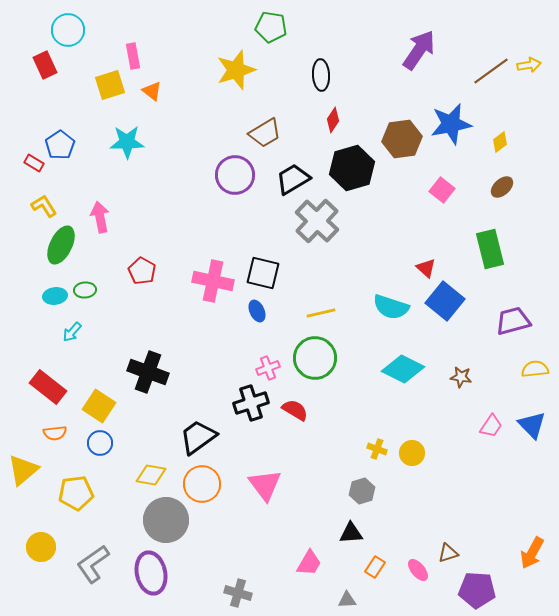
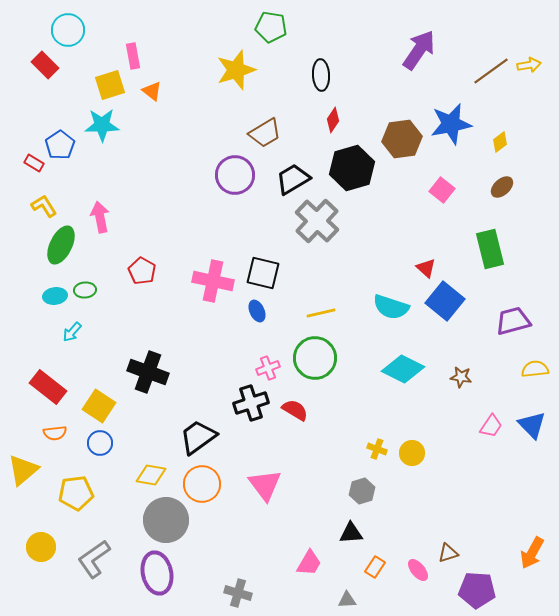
red rectangle at (45, 65): rotated 20 degrees counterclockwise
cyan star at (127, 142): moved 25 px left, 17 px up
gray L-shape at (93, 564): moved 1 px right, 5 px up
purple ellipse at (151, 573): moved 6 px right
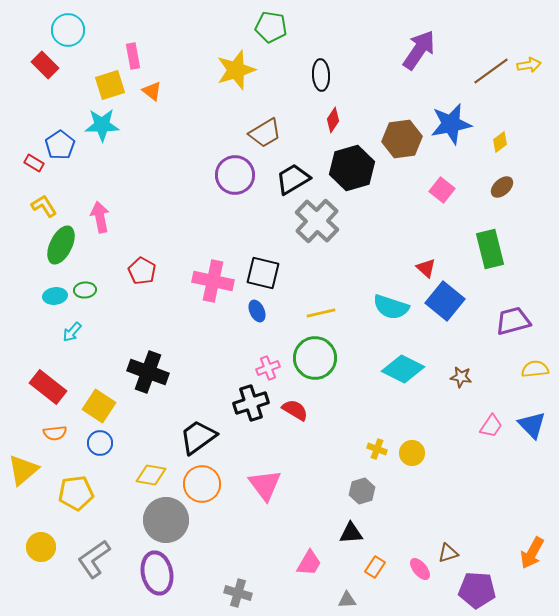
pink ellipse at (418, 570): moved 2 px right, 1 px up
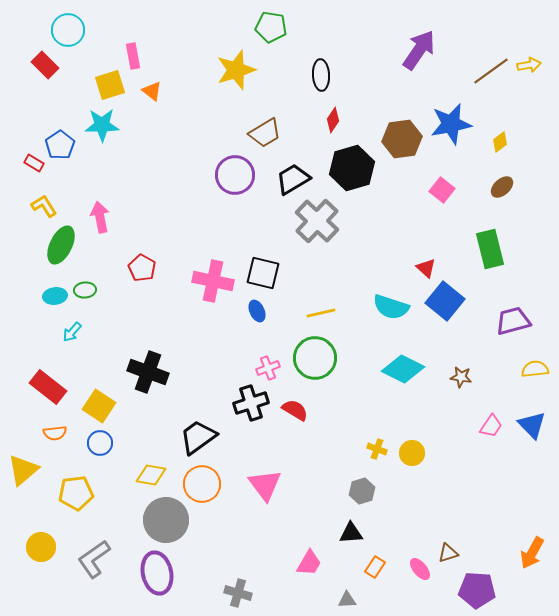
red pentagon at (142, 271): moved 3 px up
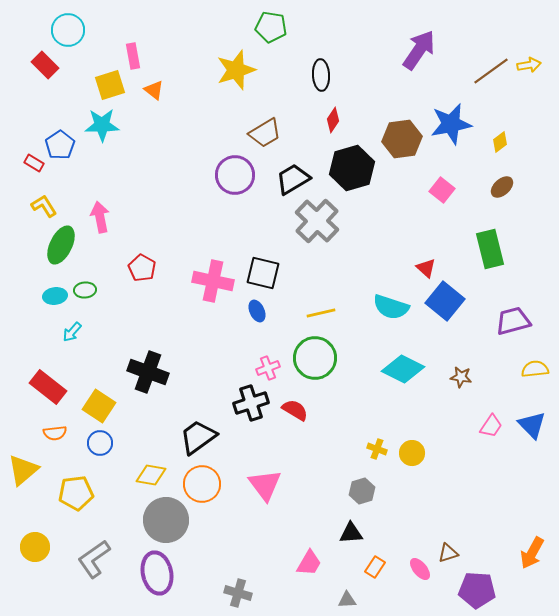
orange triangle at (152, 91): moved 2 px right, 1 px up
yellow circle at (41, 547): moved 6 px left
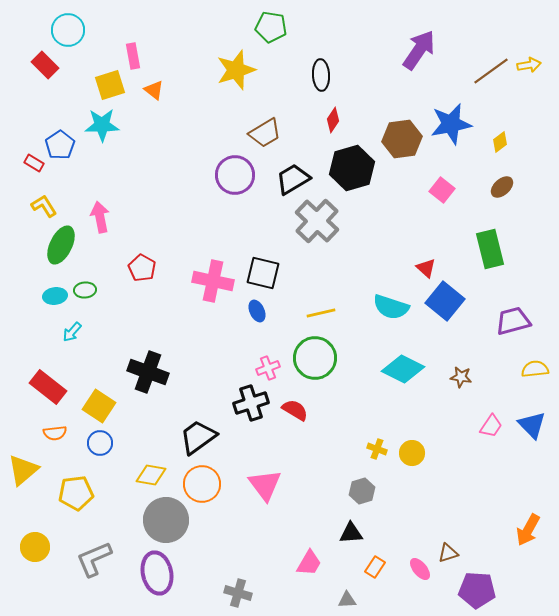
orange arrow at (532, 553): moved 4 px left, 23 px up
gray L-shape at (94, 559): rotated 12 degrees clockwise
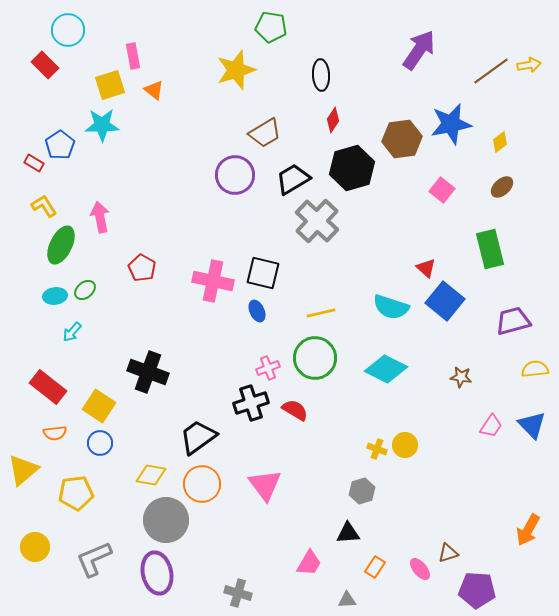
green ellipse at (85, 290): rotated 35 degrees counterclockwise
cyan diamond at (403, 369): moved 17 px left
yellow circle at (412, 453): moved 7 px left, 8 px up
black triangle at (351, 533): moved 3 px left
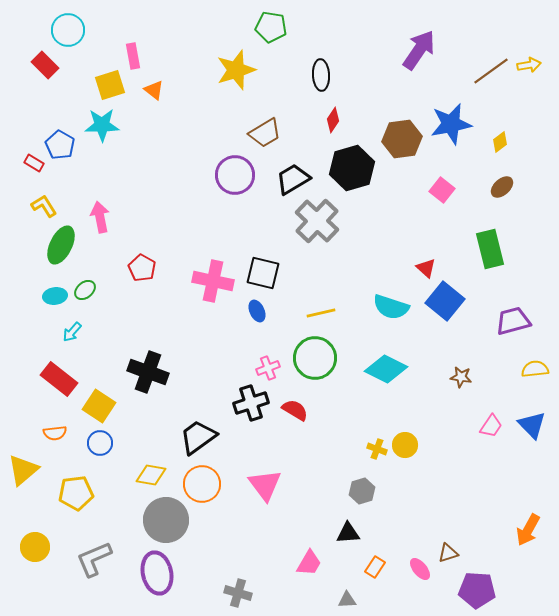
blue pentagon at (60, 145): rotated 8 degrees counterclockwise
red rectangle at (48, 387): moved 11 px right, 8 px up
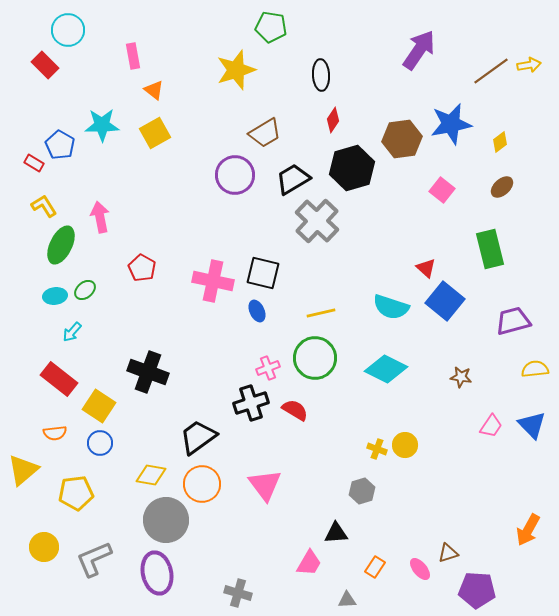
yellow square at (110, 85): moved 45 px right, 48 px down; rotated 12 degrees counterclockwise
black triangle at (348, 533): moved 12 px left
yellow circle at (35, 547): moved 9 px right
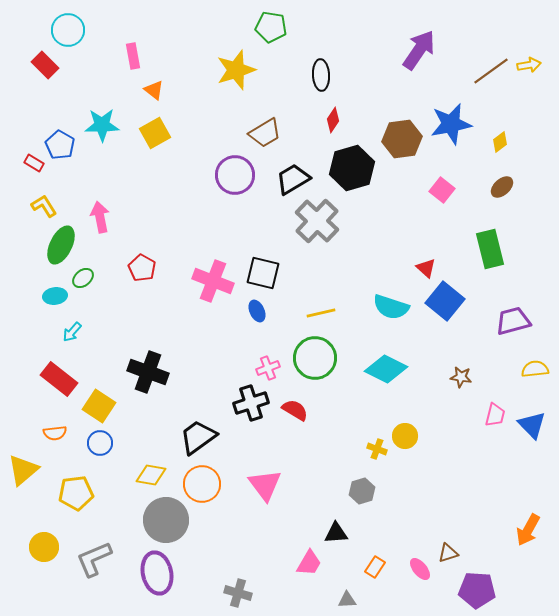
pink cross at (213, 281): rotated 9 degrees clockwise
green ellipse at (85, 290): moved 2 px left, 12 px up
pink trapezoid at (491, 426): moved 4 px right, 11 px up; rotated 20 degrees counterclockwise
yellow circle at (405, 445): moved 9 px up
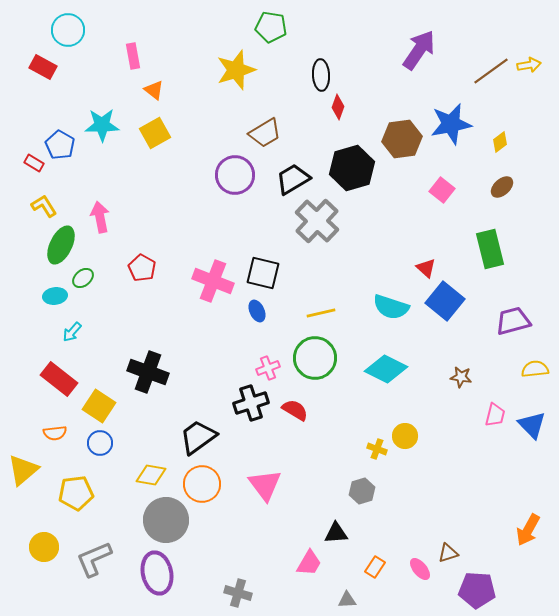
red rectangle at (45, 65): moved 2 px left, 2 px down; rotated 16 degrees counterclockwise
red diamond at (333, 120): moved 5 px right, 13 px up; rotated 15 degrees counterclockwise
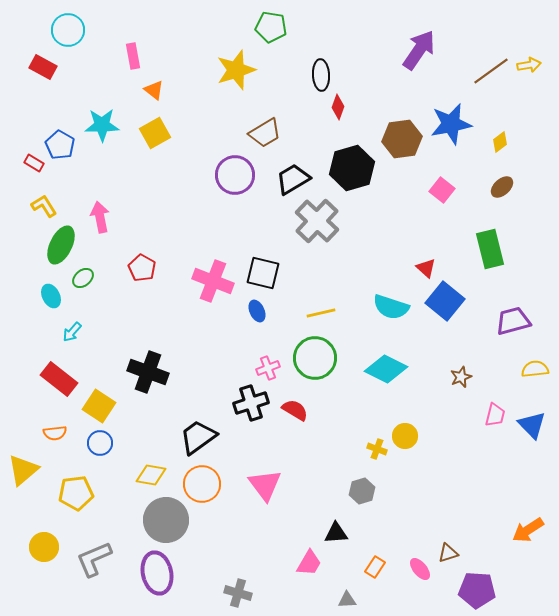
cyan ellipse at (55, 296): moved 4 px left; rotated 70 degrees clockwise
brown star at (461, 377): rotated 30 degrees counterclockwise
orange arrow at (528, 530): rotated 28 degrees clockwise
